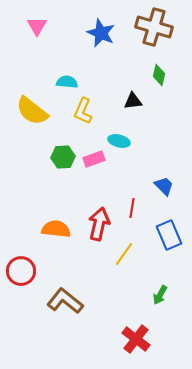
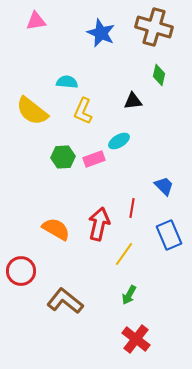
pink triangle: moved 1 px left, 5 px up; rotated 50 degrees clockwise
cyan ellipse: rotated 45 degrees counterclockwise
orange semicircle: rotated 24 degrees clockwise
green arrow: moved 31 px left
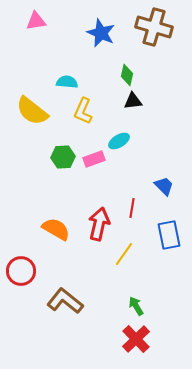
green diamond: moved 32 px left
blue rectangle: rotated 12 degrees clockwise
green arrow: moved 7 px right, 11 px down; rotated 120 degrees clockwise
red cross: rotated 8 degrees clockwise
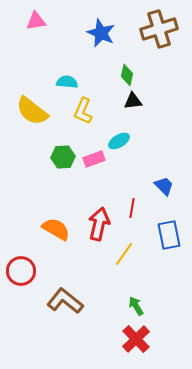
brown cross: moved 5 px right, 2 px down; rotated 33 degrees counterclockwise
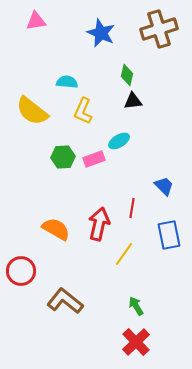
red cross: moved 3 px down
